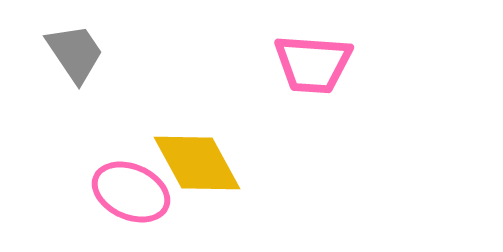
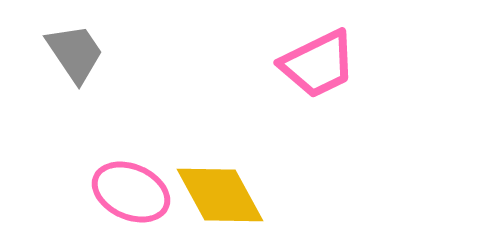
pink trapezoid: moved 5 px right; rotated 30 degrees counterclockwise
yellow diamond: moved 23 px right, 32 px down
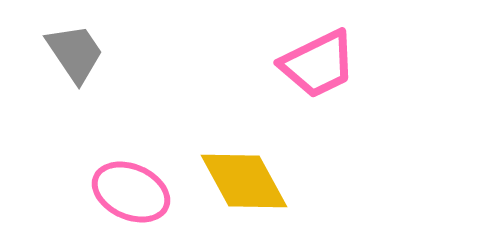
yellow diamond: moved 24 px right, 14 px up
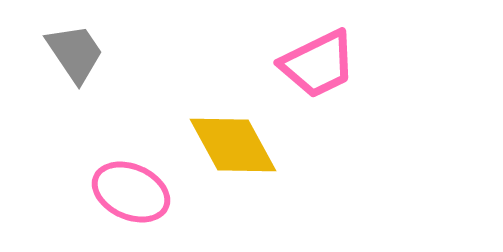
yellow diamond: moved 11 px left, 36 px up
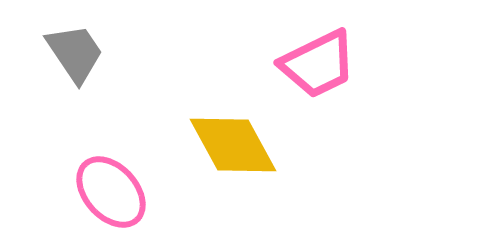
pink ellipse: moved 20 px left; rotated 24 degrees clockwise
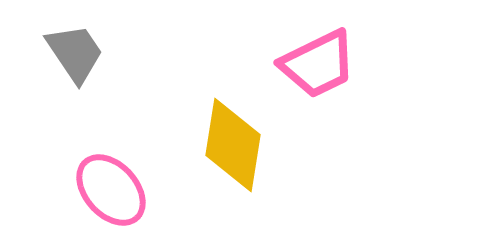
yellow diamond: rotated 38 degrees clockwise
pink ellipse: moved 2 px up
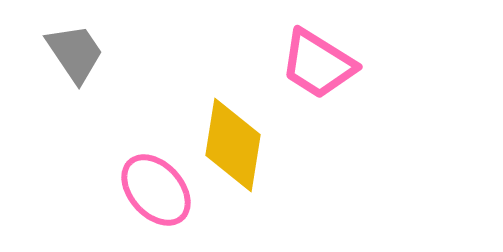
pink trapezoid: rotated 58 degrees clockwise
pink ellipse: moved 45 px right
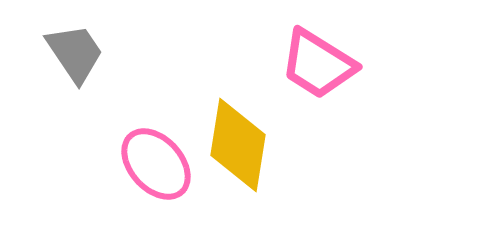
yellow diamond: moved 5 px right
pink ellipse: moved 26 px up
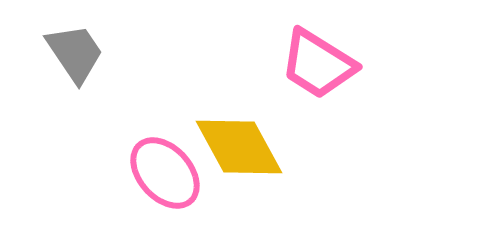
yellow diamond: moved 1 px right, 2 px down; rotated 38 degrees counterclockwise
pink ellipse: moved 9 px right, 9 px down
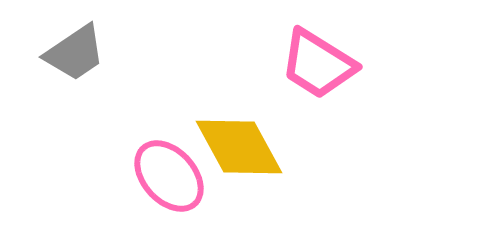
gray trapezoid: rotated 90 degrees clockwise
pink ellipse: moved 4 px right, 3 px down
